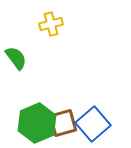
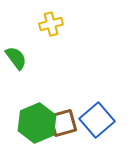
blue square: moved 4 px right, 4 px up
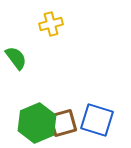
blue square: rotated 32 degrees counterclockwise
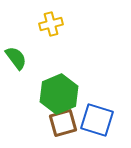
green hexagon: moved 22 px right, 29 px up
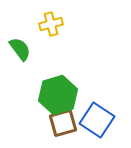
green semicircle: moved 4 px right, 9 px up
green hexagon: moved 1 px left, 1 px down; rotated 6 degrees clockwise
blue square: rotated 16 degrees clockwise
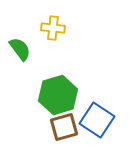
yellow cross: moved 2 px right, 4 px down; rotated 20 degrees clockwise
brown square: moved 1 px right, 4 px down
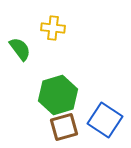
blue square: moved 8 px right
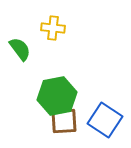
green hexagon: moved 1 px left, 1 px down; rotated 6 degrees clockwise
brown square: moved 6 px up; rotated 12 degrees clockwise
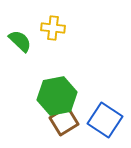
green semicircle: moved 8 px up; rotated 10 degrees counterclockwise
brown square: rotated 28 degrees counterclockwise
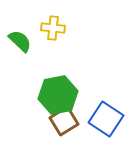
green hexagon: moved 1 px right, 1 px up
blue square: moved 1 px right, 1 px up
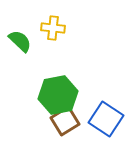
brown square: moved 1 px right
